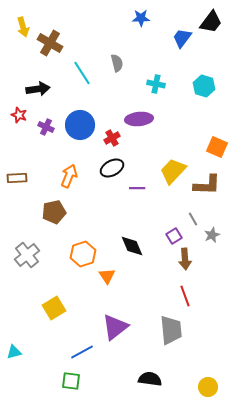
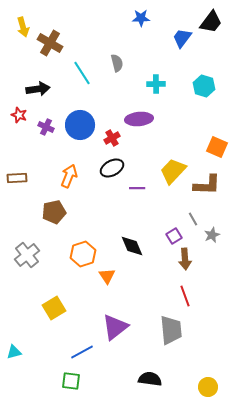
cyan cross: rotated 12 degrees counterclockwise
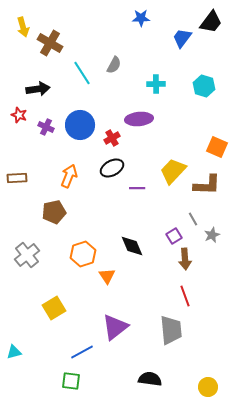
gray semicircle: moved 3 px left, 2 px down; rotated 42 degrees clockwise
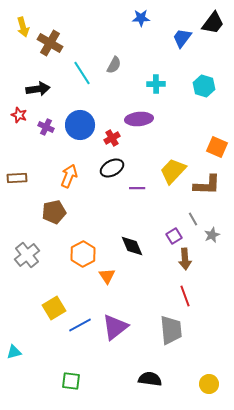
black trapezoid: moved 2 px right, 1 px down
orange hexagon: rotated 10 degrees counterclockwise
blue line: moved 2 px left, 27 px up
yellow circle: moved 1 px right, 3 px up
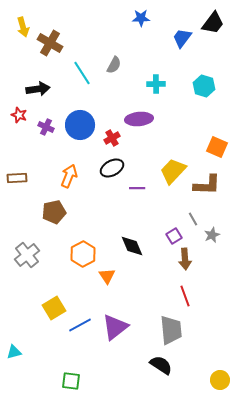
black semicircle: moved 11 px right, 14 px up; rotated 25 degrees clockwise
yellow circle: moved 11 px right, 4 px up
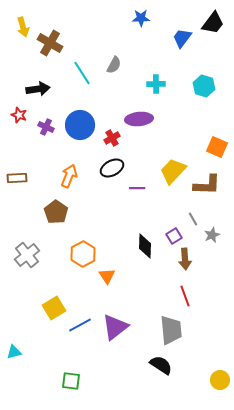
brown pentagon: moved 2 px right; rotated 25 degrees counterclockwise
black diamond: moved 13 px right; rotated 25 degrees clockwise
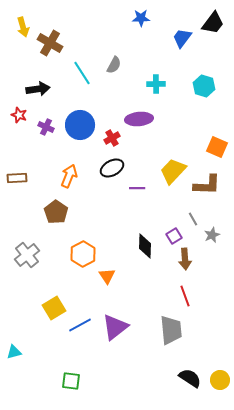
black semicircle: moved 29 px right, 13 px down
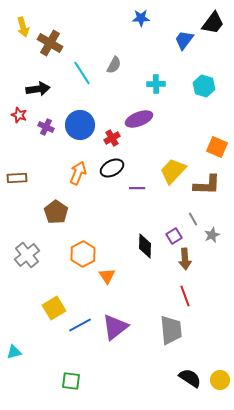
blue trapezoid: moved 2 px right, 2 px down
purple ellipse: rotated 16 degrees counterclockwise
orange arrow: moved 9 px right, 3 px up
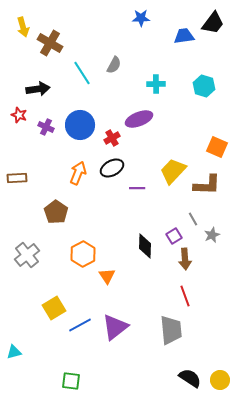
blue trapezoid: moved 4 px up; rotated 45 degrees clockwise
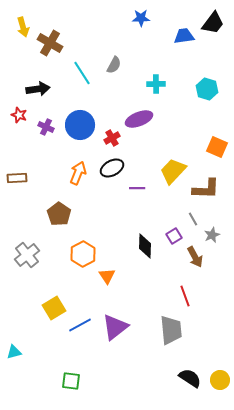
cyan hexagon: moved 3 px right, 3 px down
brown L-shape: moved 1 px left, 4 px down
brown pentagon: moved 3 px right, 2 px down
brown arrow: moved 10 px right, 2 px up; rotated 25 degrees counterclockwise
